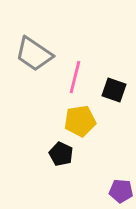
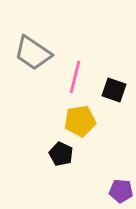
gray trapezoid: moved 1 px left, 1 px up
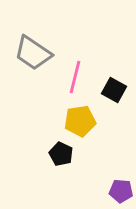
black square: rotated 10 degrees clockwise
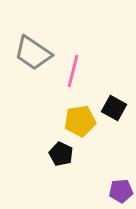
pink line: moved 2 px left, 6 px up
black square: moved 18 px down
purple pentagon: rotated 10 degrees counterclockwise
